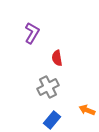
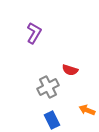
purple L-shape: moved 2 px right
red semicircle: moved 13 px right, 12 px down; rotated 63 degrees counterclockwise
blue rectangle: rotated 66 degrees counterclockwise
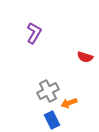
red semicircle: moved 15 px right, 13 px up
gray cross: moved 4 px down
orange arrow: moved 18 px left, 7 px up; rotated 42 degrees counterclockwise
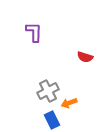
purple L-shape: moved 1 px up; rotated 30 degrees counterclockwise
